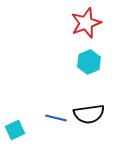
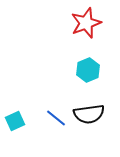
cyan hexagon: moved 1 px left, 8 px down
blue line: rotated 25 degrees clockwise
cyan square: moved 9 px up
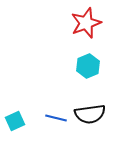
cyan hexagon: moved 4 px up
black semicircle: moved 1 px right
blue line: rotated 25 degrees counterclockwise
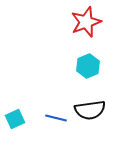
red star: moved 1 px up
black semicircle: moved 4 px up
cyan square: moved 2 px up
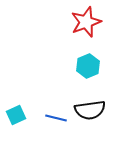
cyan square: moved 1 px right, 4 px up
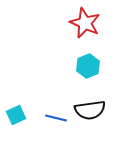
red star: moved 1 px left, 1 px down; rotated 28 degrees counterclockwise
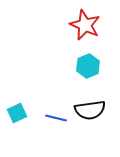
red star: moved 2 px down
cyan square: moved 1 px right, 2 px up
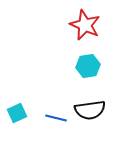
cyan hexagon: rotated 15 degrees clockwise
